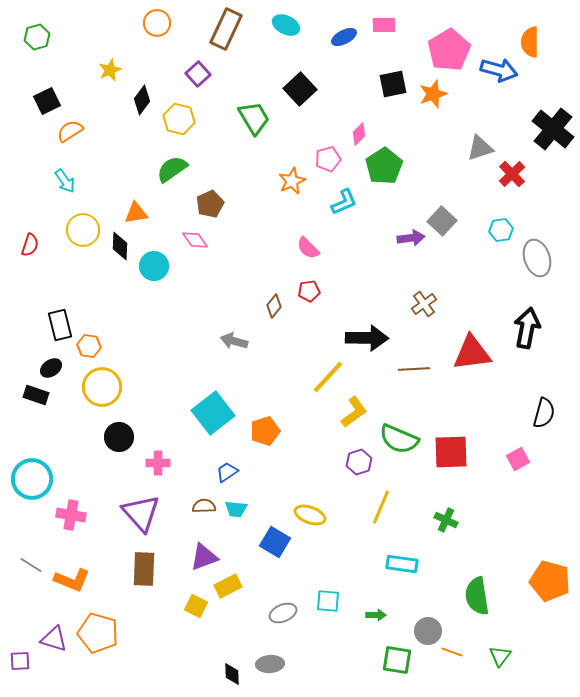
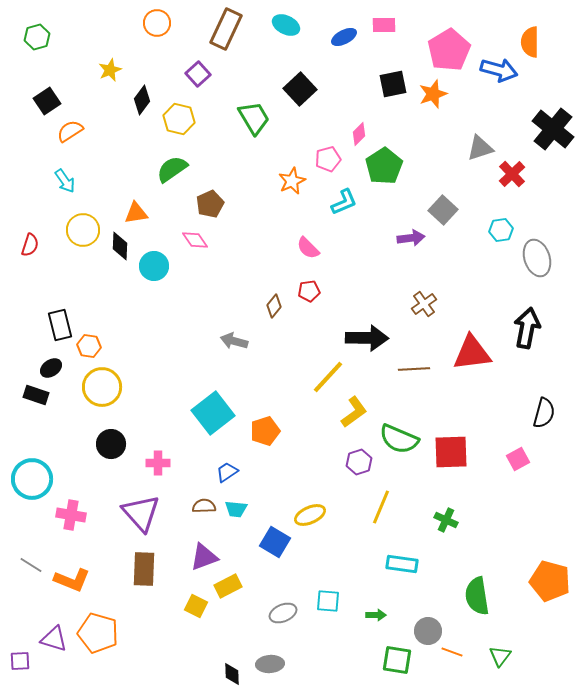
black square at (47, 101): rotated 8 degrees counterclockwise
gray square at (442, 221): moved 1 px right, 11 px up
black circle at (119, 437): moved 8 px left, 7 px down
yellow ellipse at (310, 515): rotated 44 degrees counterclockwise
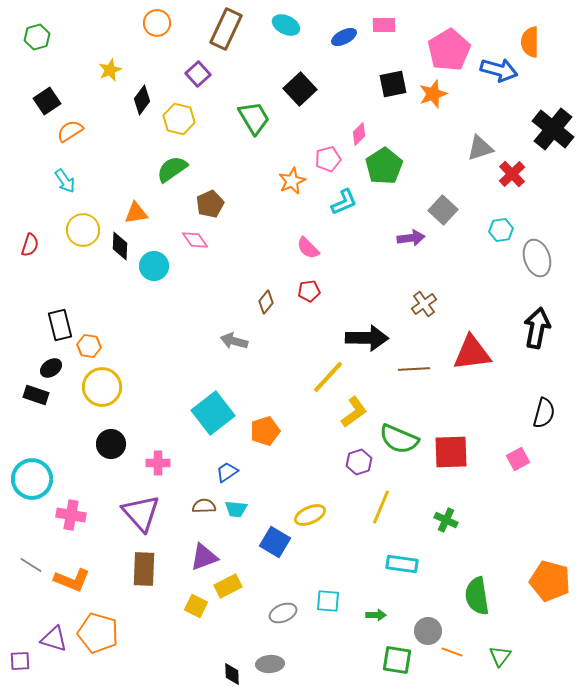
brown diamond at (274, 306): moved 8 px left, 4 px up
black arrow at (527, 328): moved 10 px right
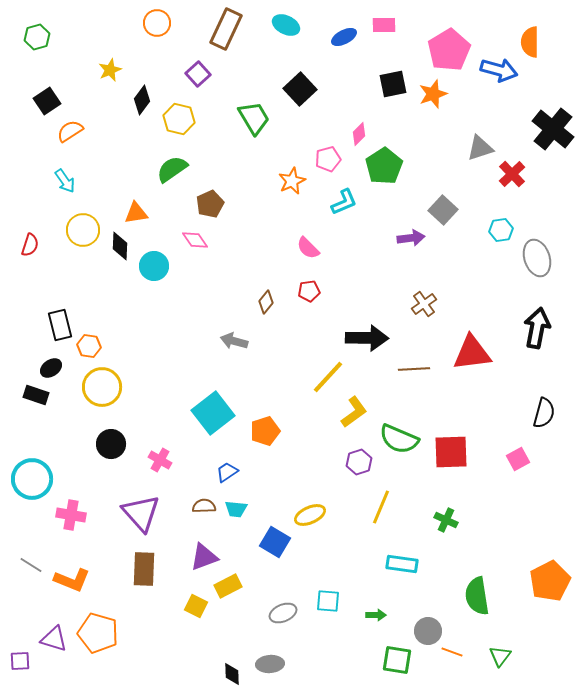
pink cross at (158, 463): moved 2 px right, 3 px up; rotated 30 degrees clockwise
orange pentagon at (550, 581): rotated 30 degrees clockwise
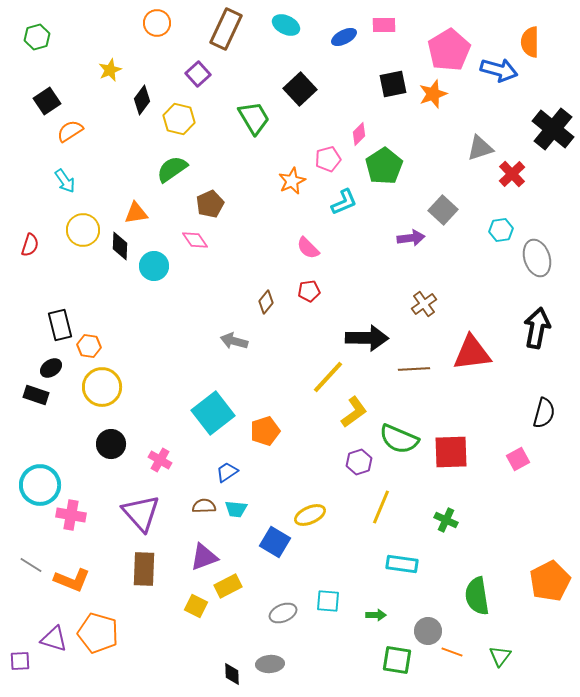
cyan circle at (32, 479): moved 8 px right, 6 px down
